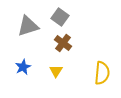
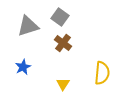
yellow triangle: moved 7 px right, 13 px down
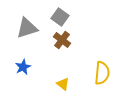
gray triangle: moved 1 px left, 2 px down
brown cross: moved 1 px left, 3 px up
yellow triangle: rotated 24 degrees counterclockwise
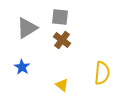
gray square: rotated 30 degrees counterclockwise
gray triangle: rotated 15 degrees counterclockwise
blue star: moved 1 px left; rotated 14 degrees counterclockwise
yellow triangle: moved 1 px left, 1 px down
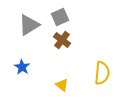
gray square: rotated 30 degrees counterclockwise
gray triangle: moved 2 px right, 3 px up
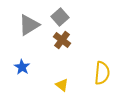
gray square: rotated 18 degrees counterclockwise
